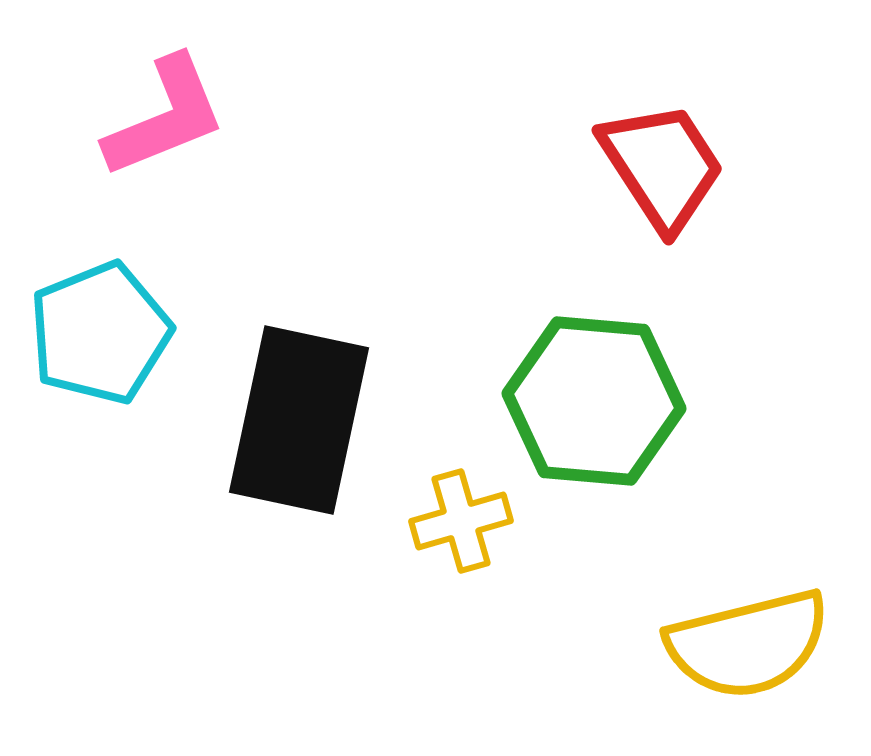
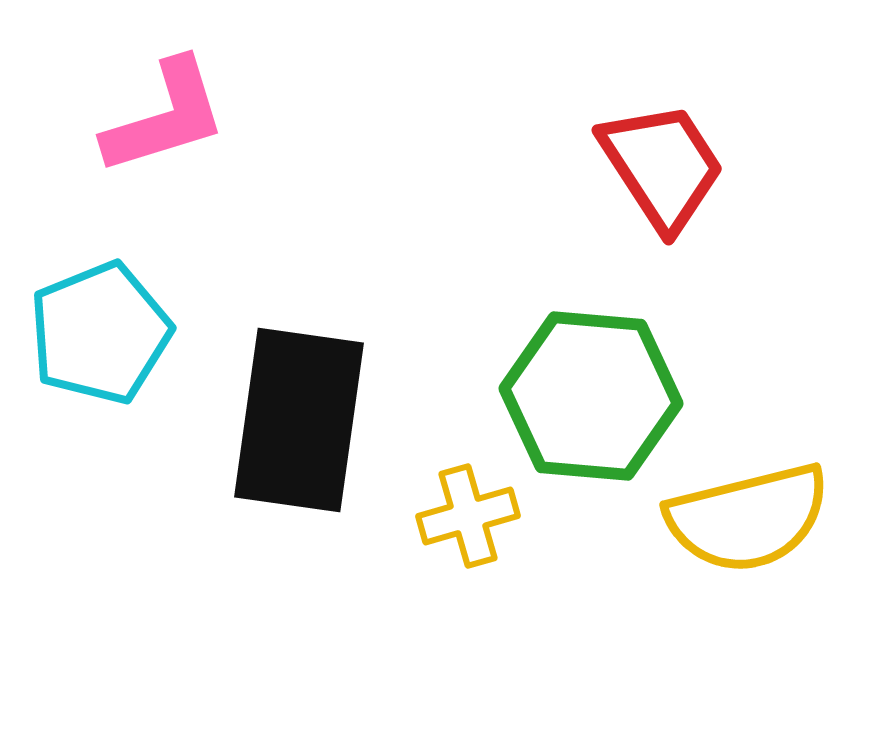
pink L-shape: rotated 5 degrees clockwise
green hexagon: moved 3 px left, 5 px up
black rectangle: rotated 4 degrees counterclockwise
yellow cross: moved 7 px right, 5 px up
yellow semicircle: moved 126 px up
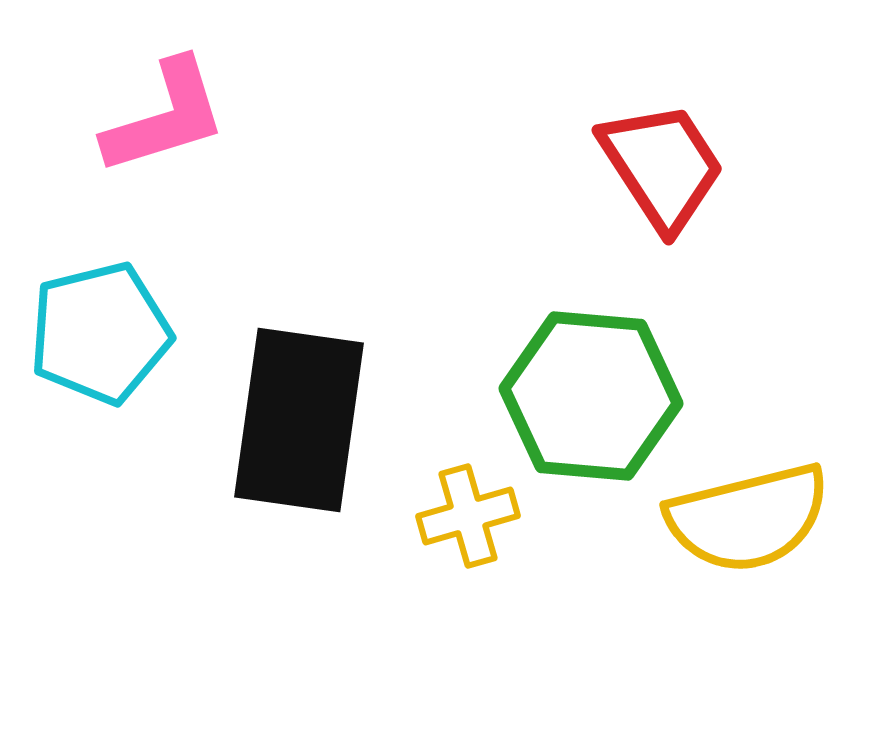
cyan pentagon: rotated 8 degrees clockwise
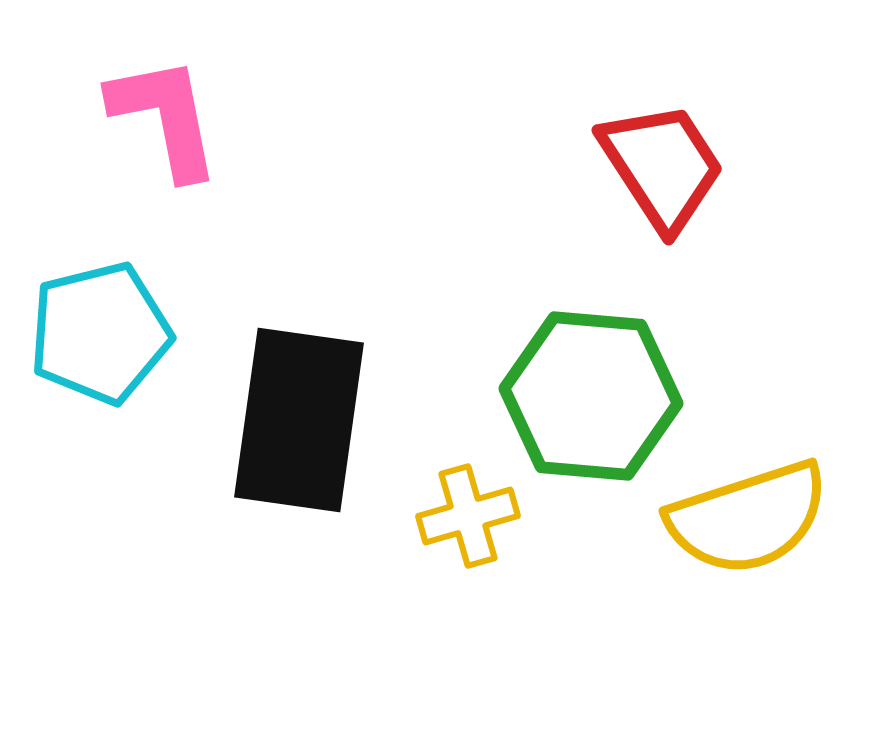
pink L-shape: rotated 84 degrees counterclockwise
yellow semicircle: rotated 4 degrees counterclockwise
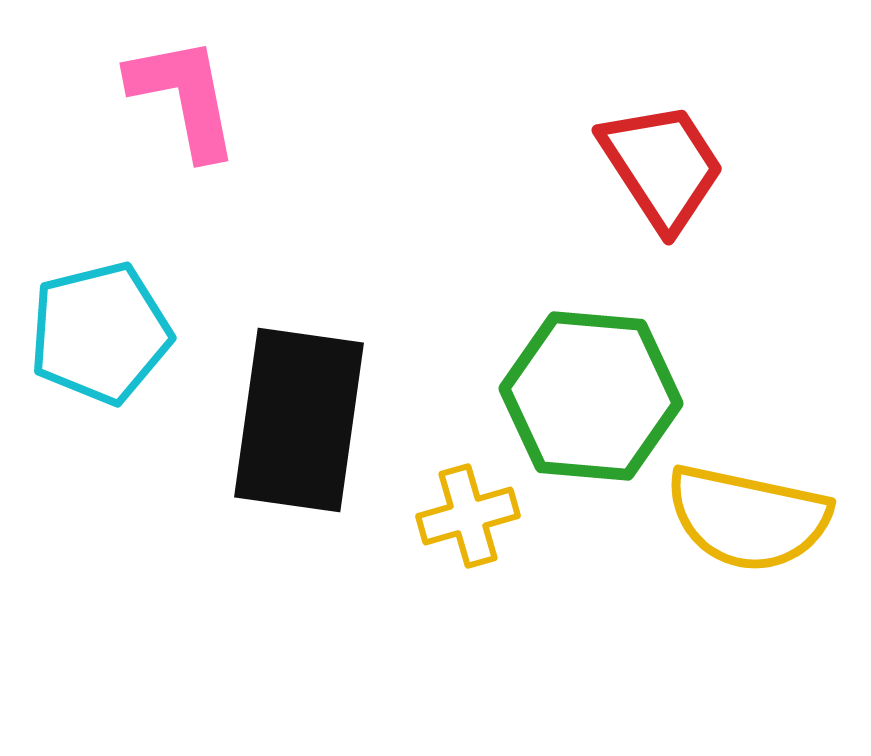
pink L-shape: moved 19 px right, 20 px up
yellow semicircle: rotated 30 degrees clockwise
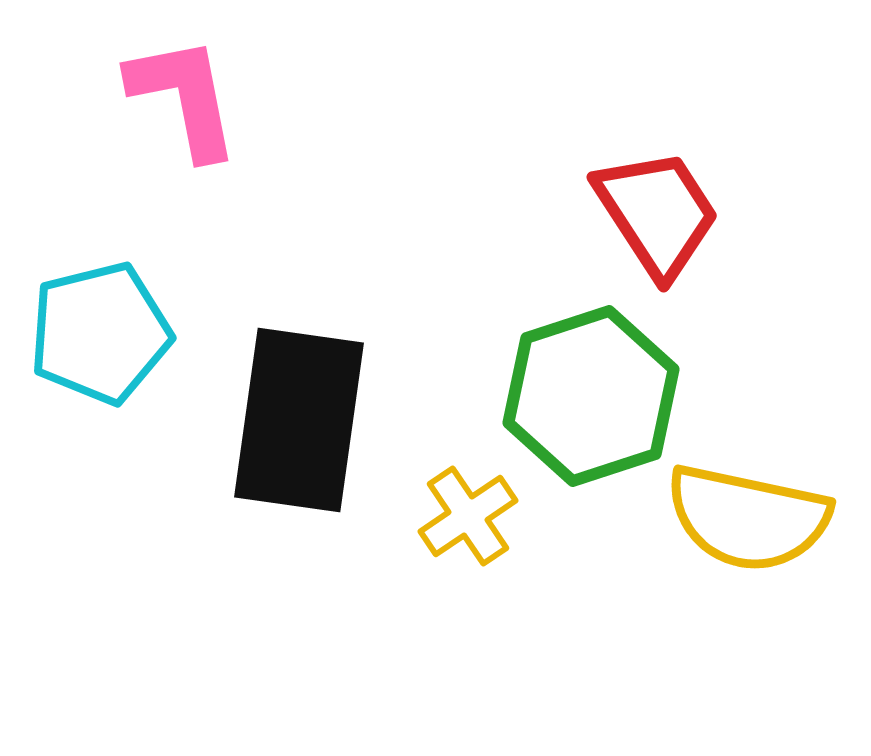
red trapezoid: moved 5 px left, 47 px down
green hexagon: rotated 23 degrees counterclockwise
yellow cross: rotated 18 degrees counterclockwise
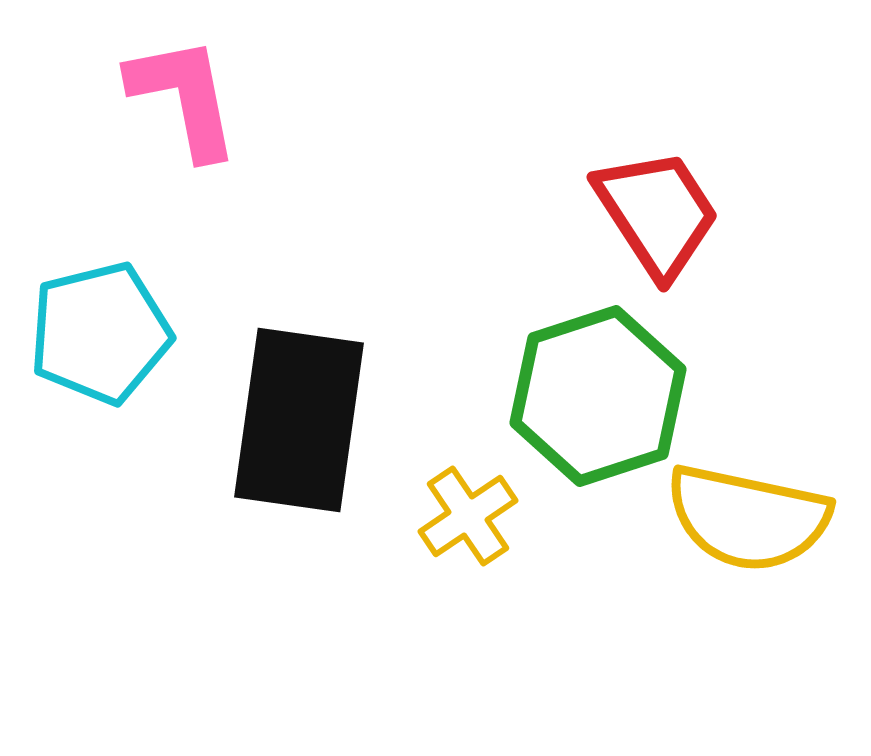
green hexagon: moved 7 px right
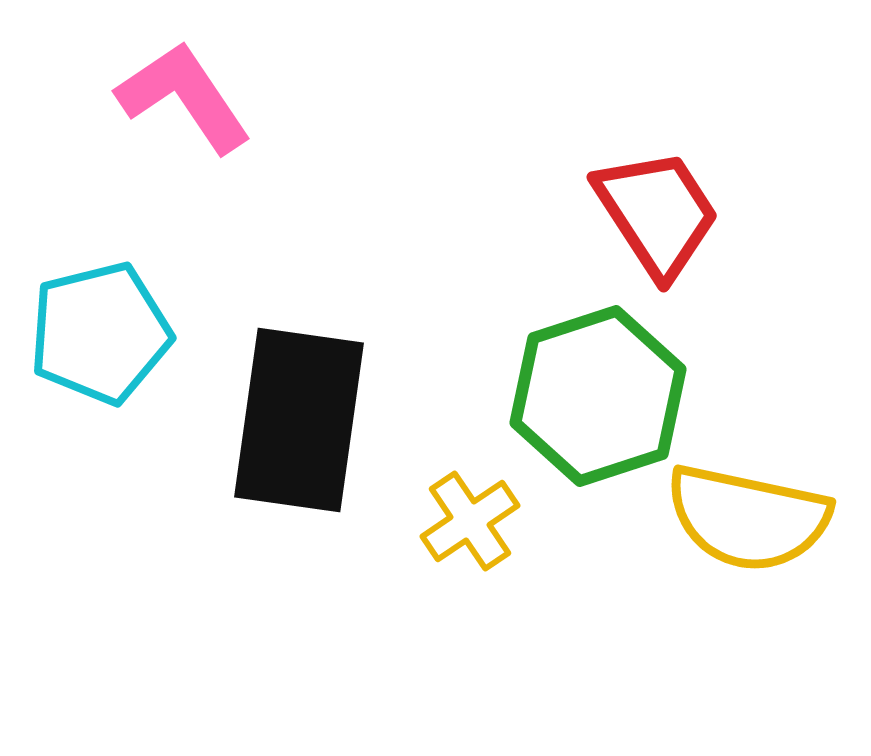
pink L-shape: rotated 23 degrees counterclockwise
yellow cross: moved 2 px right, 5 px down
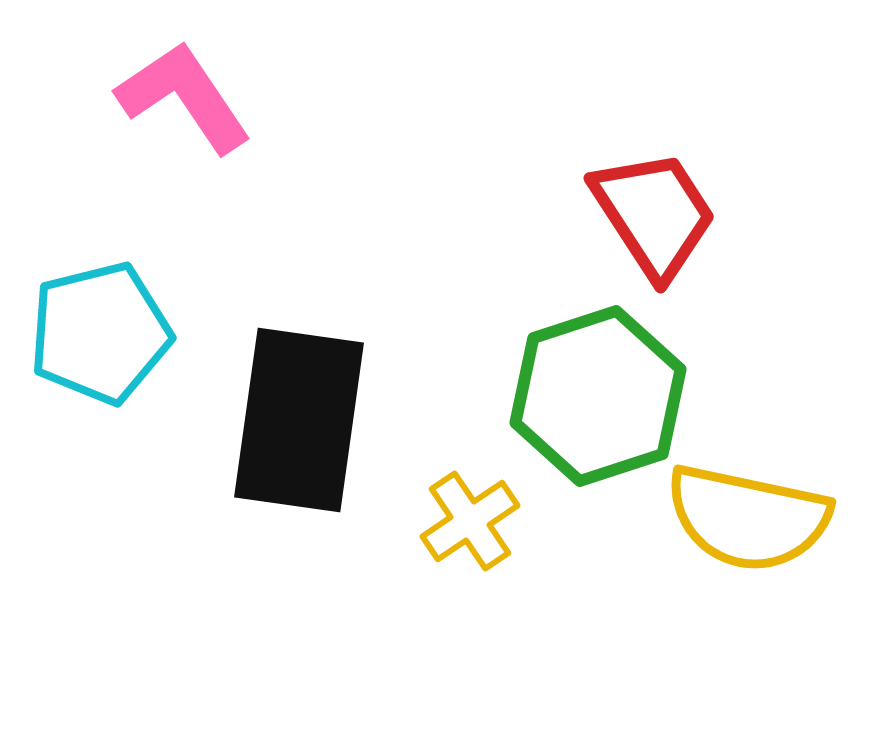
red trapezoid: moved 3 px left, 1 px down
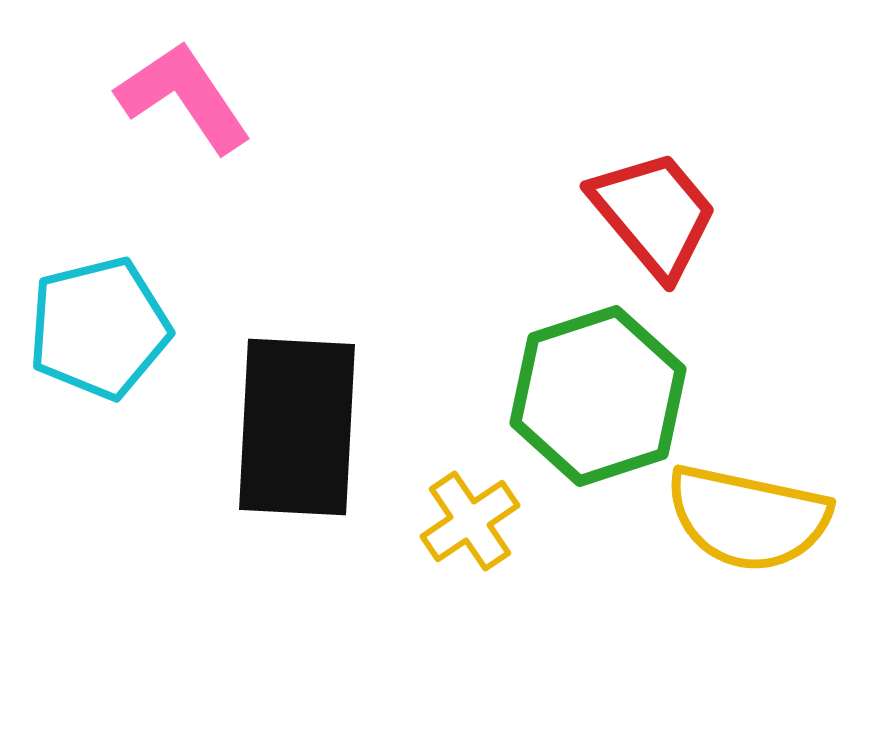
red trapezoid: rotated 7 degrees counterclockwise
cyan pentagon: moved 1 px left, 5 px up
black rectangle: moved 2 px left, 7 px down; rotated 5 degrees counterclockwise
